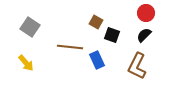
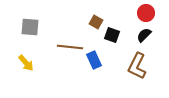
gray square: rotated 30 degrees counterclockwise
blue rectangle: moved 3 px left
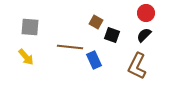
yellow arrow: moved 6 px up
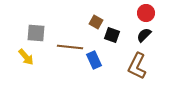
gray square: moved 6 px right, 6 px down
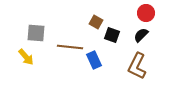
black semicircle: moved 3 px left
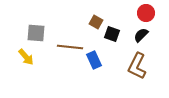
black square: moved 1 px up
